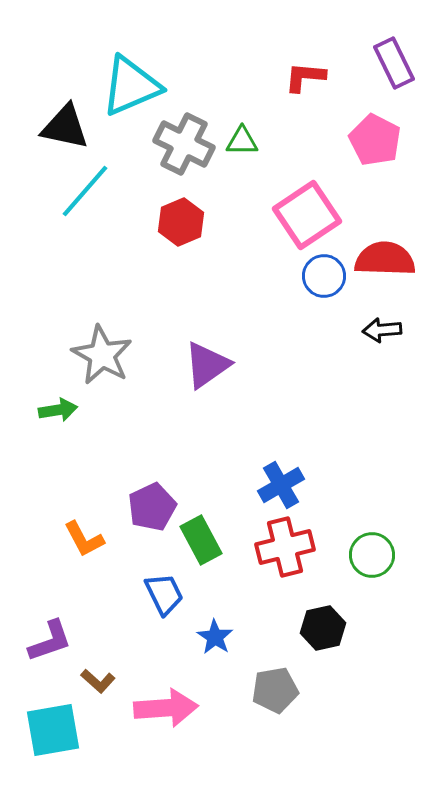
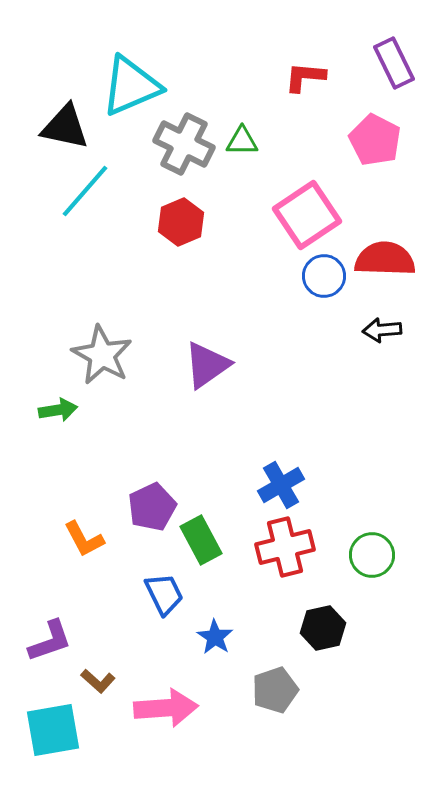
gray pentagon: rotated 9 degrees counterclockwise
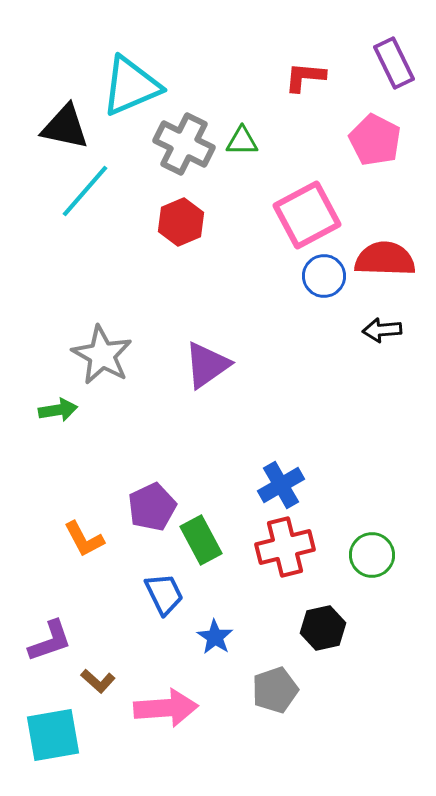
pink square: rotated 6 degrees clockwise
cyan square: moved 5 px down
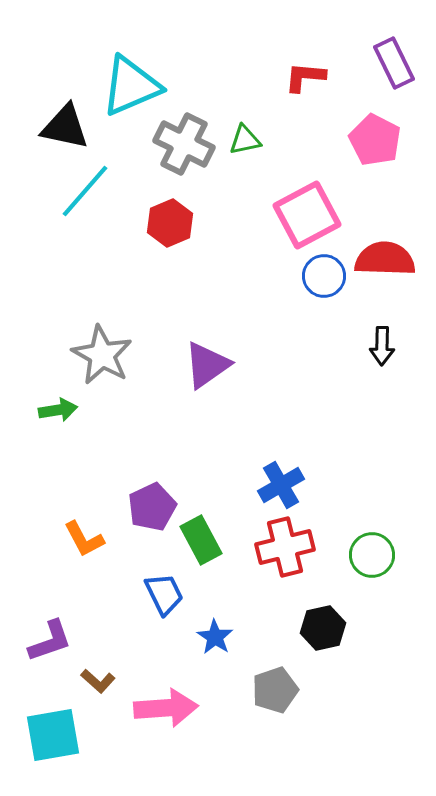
green triangle: moved 3 px right, 1 px up; rotated 12 degrees counterclockwise
red hexagon: moved 11 px left, 1 px down
black arrow: moved 16 px down; rotated 84 degrees counterclockwise
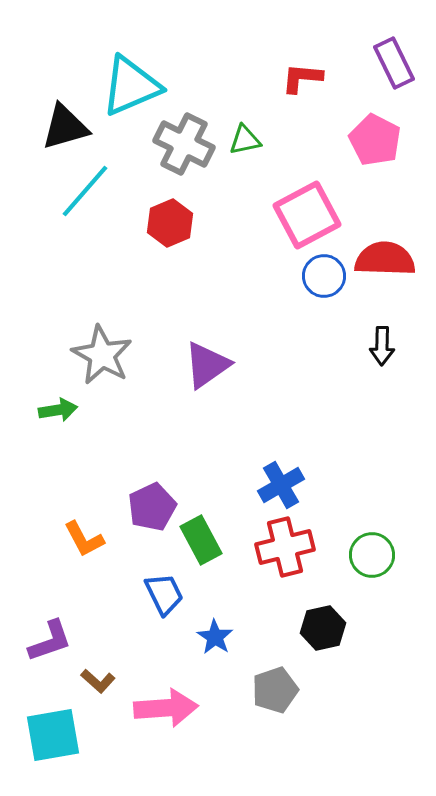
red L-shape: moved 3 px left, 1 px down
black triangle: rotated 28 degrees counterclockwise
